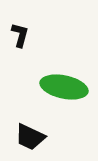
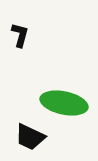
green ellipse: moved 16 px down
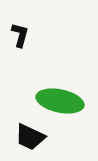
green ellipse: moved 4 px left, 2 px up
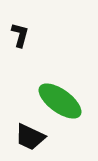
green ellipse: rotated 24 degrees clockwise
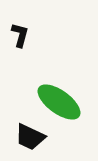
green ellipse: moved 1 px left, 1 px down
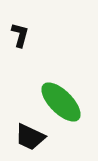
green ellipse: moved 2 px right; rotated 9 degrees clockwise
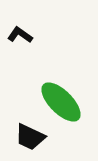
black L-shape: rotated 70 degrees counterclockwise
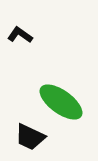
green ellipse: rotated 9 degrees counterclockwise
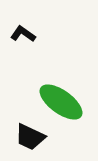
black L-shape: moved 3 px right, 1 px up
